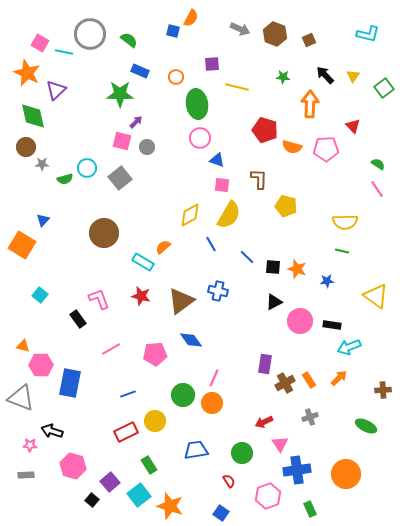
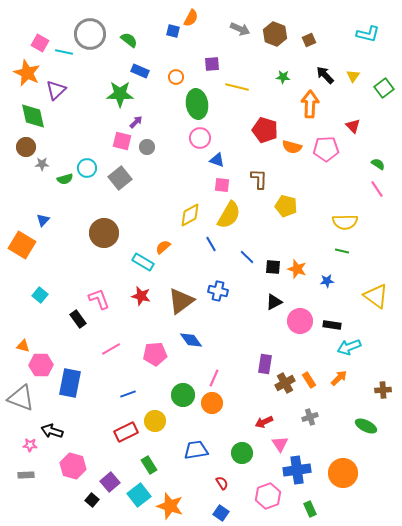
orange circle at (346, 474): moved 3 px left, 1 px up
red semicircle at (229, 481): moved 7 px left, 2 px down
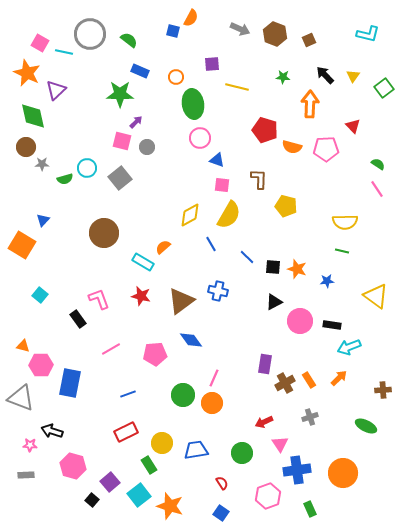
green ellipse at (197, 104): moved 4 px left
yellow circle at (155, 421): moved 7 px right, 22 px down
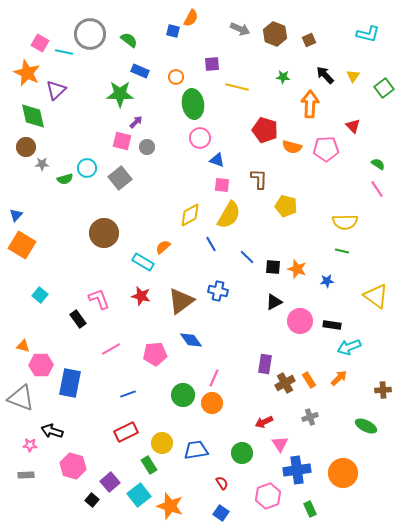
blue triangle at (43, 220): moved 27 px left, 5 px up
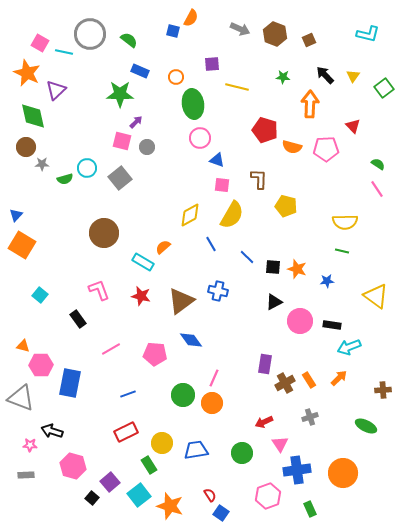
yellow semicircle at (229, 215): moved 3 px right
pink L-shape at (99, 299): moved 9 px up
pink pentagon at (155, 354): rotated 10 degrees clockwise
red semicircle at (222, 483): moved 12 px left, 12 px down
black square at (92, 500): moved 2 px up
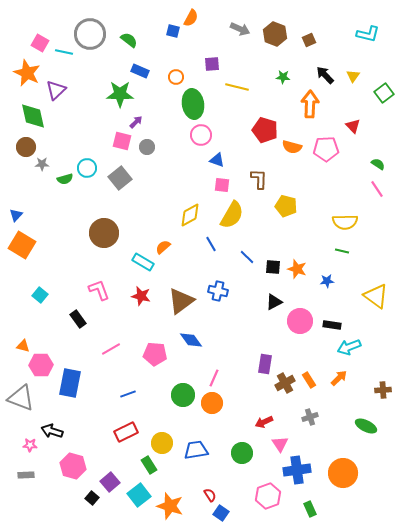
green square at (384, 88): moved 5 px down
pink circle at (200, 138): moved 1 px right, 3 px up
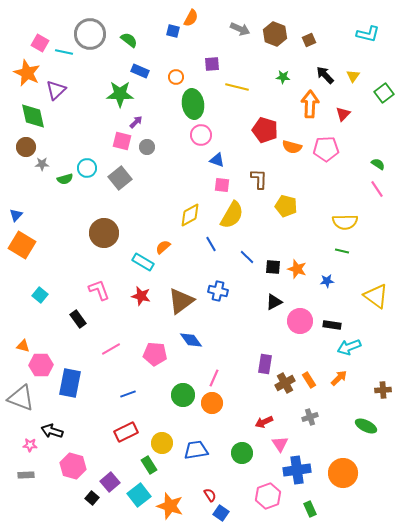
red triangle at (353, 126): moved 10 px left, 12 px up; rotated 28 degrees clockwise
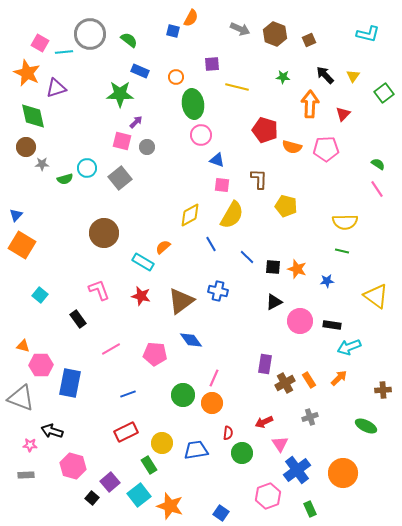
cyan line at (64, 52): rotated 18 degrees counterclockwise
purple triangle at (56, 90): moved 2 px up; rotated 25 degrees clockwise
blue cross at (297, 470): rotated 28 degrees counterclockwise
red semicircle at (210, 495): moved 18 px right, 62 px up; rotated 40 degrees clockwise
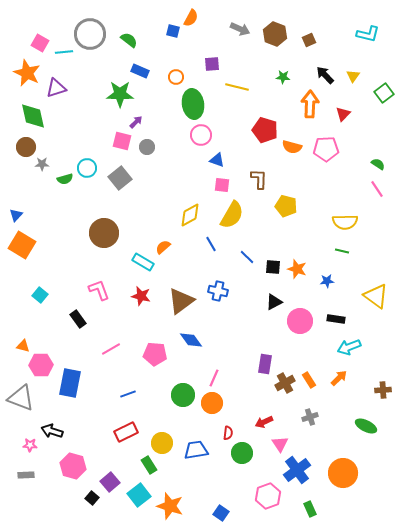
black rectangle at (332, 325): moved 4 px right, 6 px up
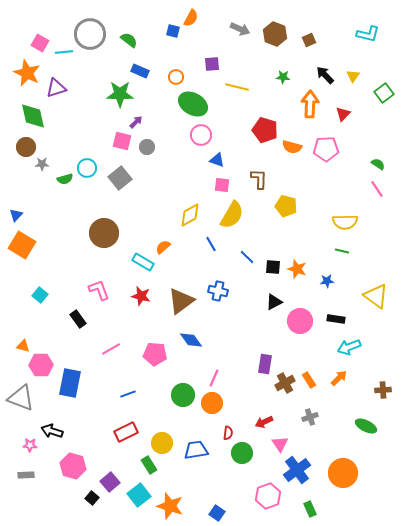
green ellipse at (193, 104): rotated 52 degrees counterclockwise
blue square at (221, 513): moved 4 px left
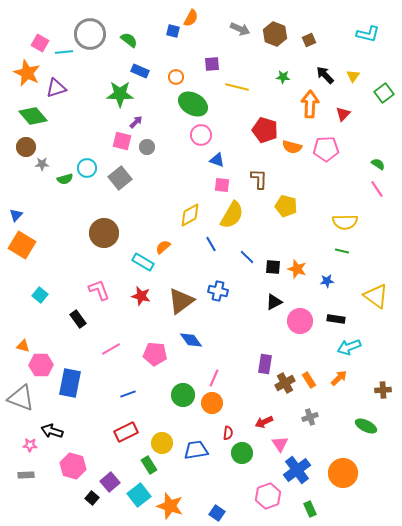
green diamond at (33, 116): rotated 28 degrees counterclockwise
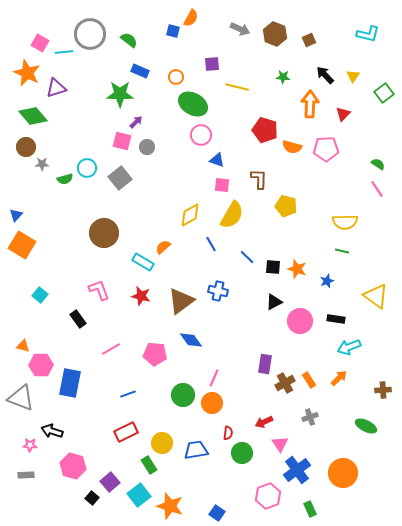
blue star at (327, 281): rotated 16 degrees counterclockwise
